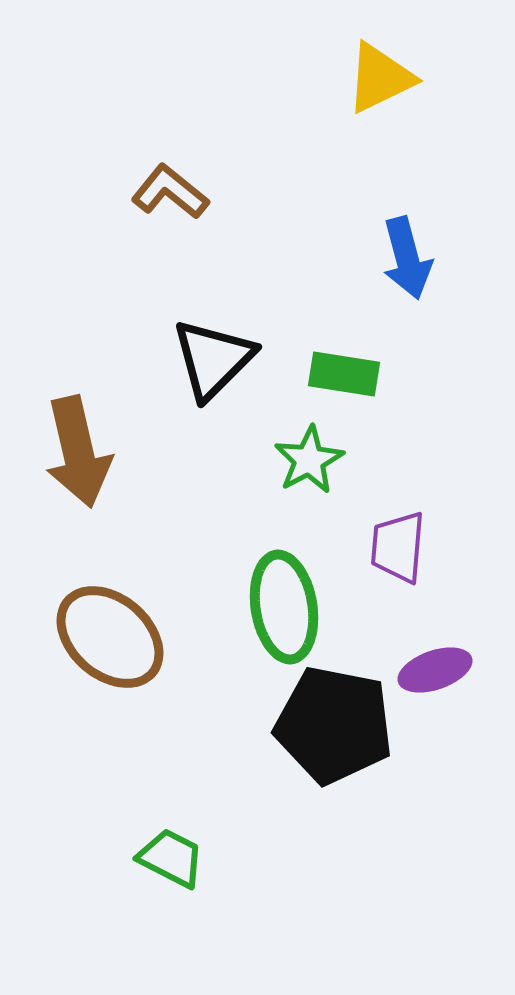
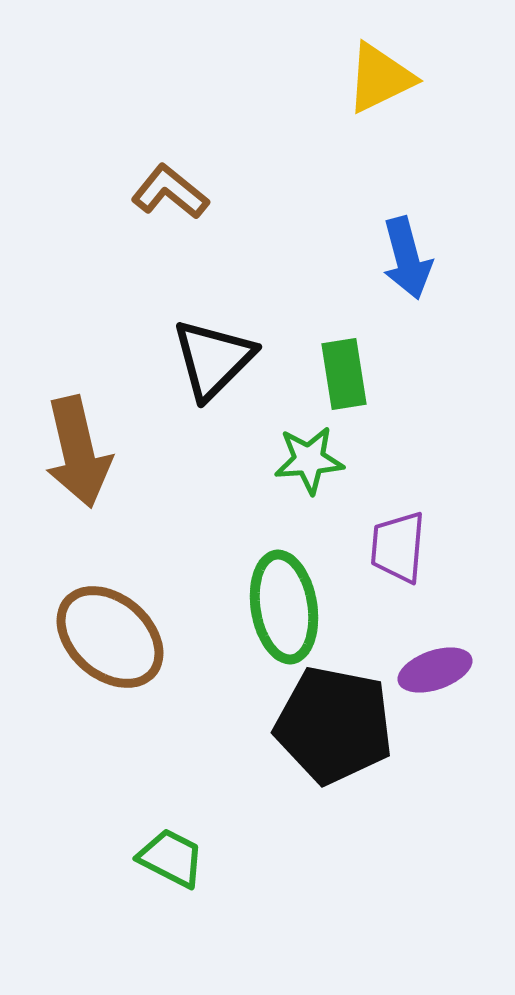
green rectangle: rotated 72 degrees clockwise
green star: rotated 24 degrees clockwise
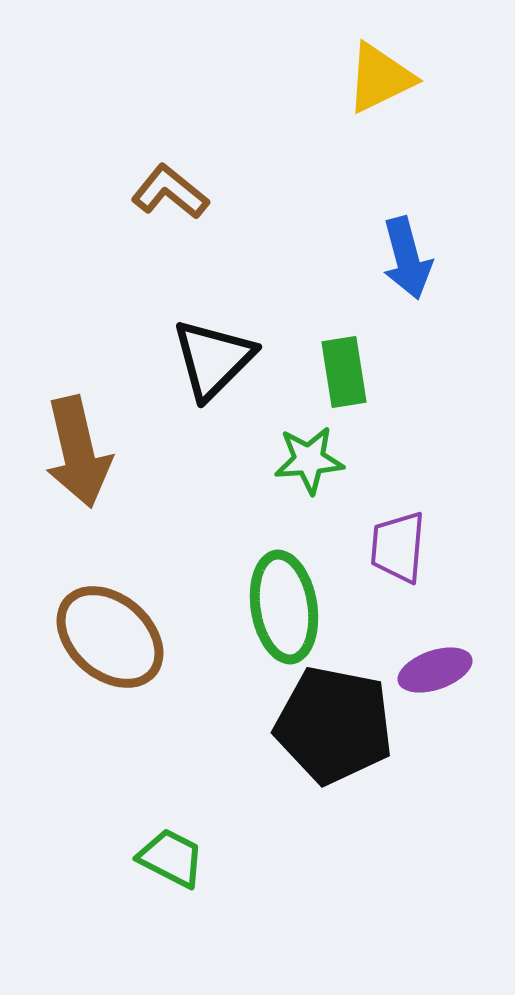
green rectangle: moved 2 px up
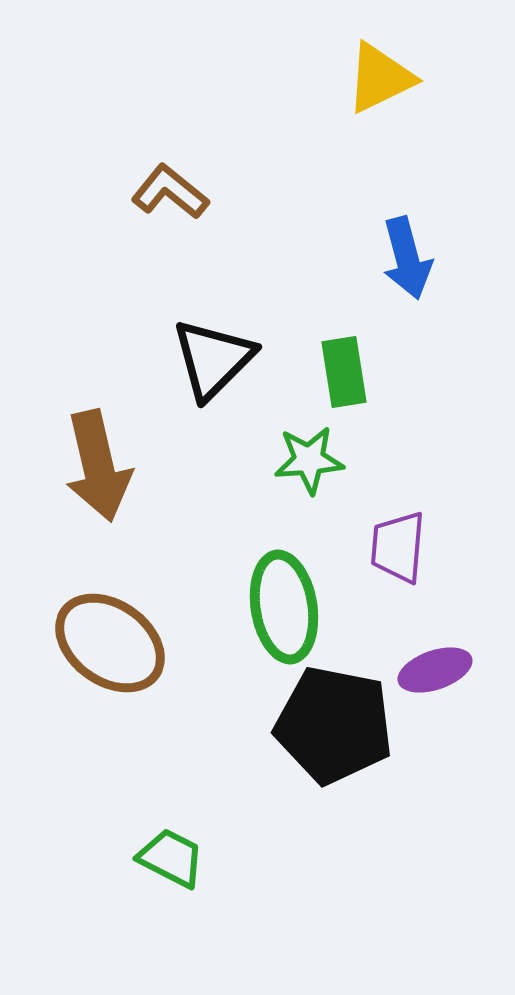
brown arrow: moved 20 px right, 14 px down
brown ellipse: moved 6 px down; rotated 5 degrees counterclockwise
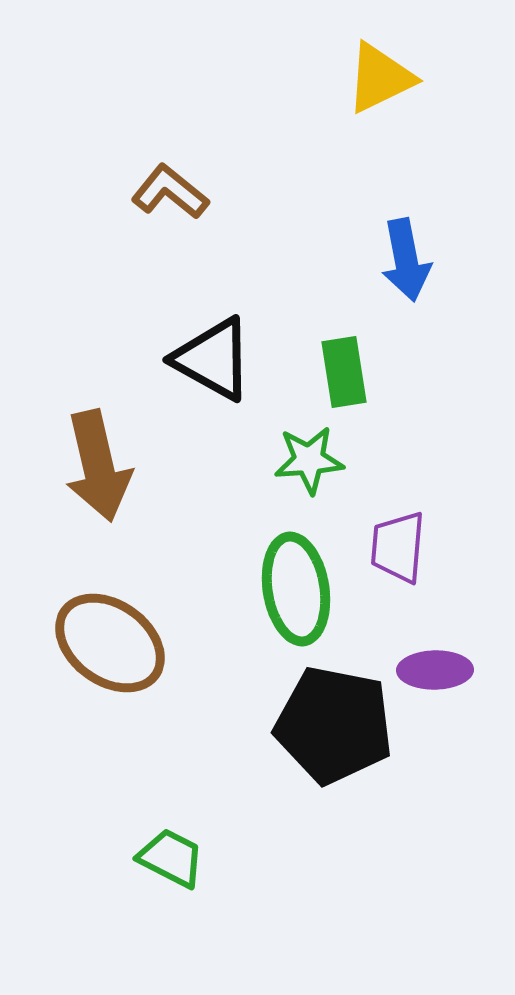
blue arrow: moved 1 px left, 2 px down; rotated 4 degrees clockwise
black triangle: rotated 46 degrees counterclockwise
green ellipse: moved 12 px right, 18 px up
purple ellipse: rotated 18 degrees clockwise
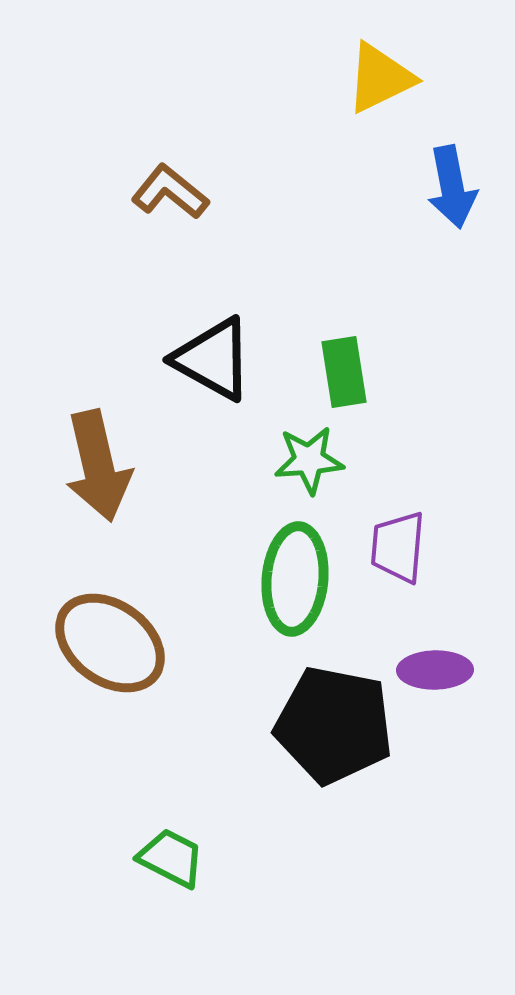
blue arrow: moved 46 px right, 73 px up
green ellipse: moved 1 px left, 10 px up; rotated 14 degrees clockwise
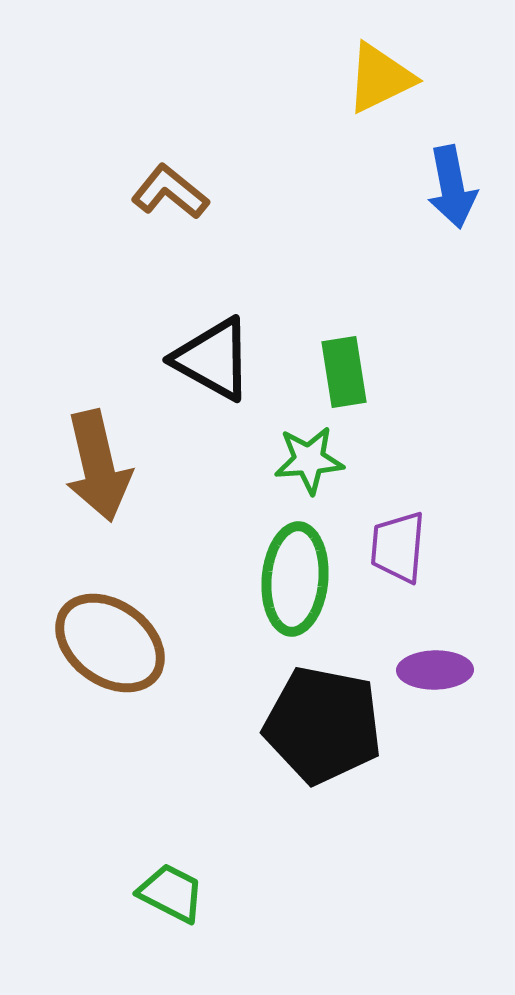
black pentagon: moved 11 px left
green trapezoid: moved 35 px down
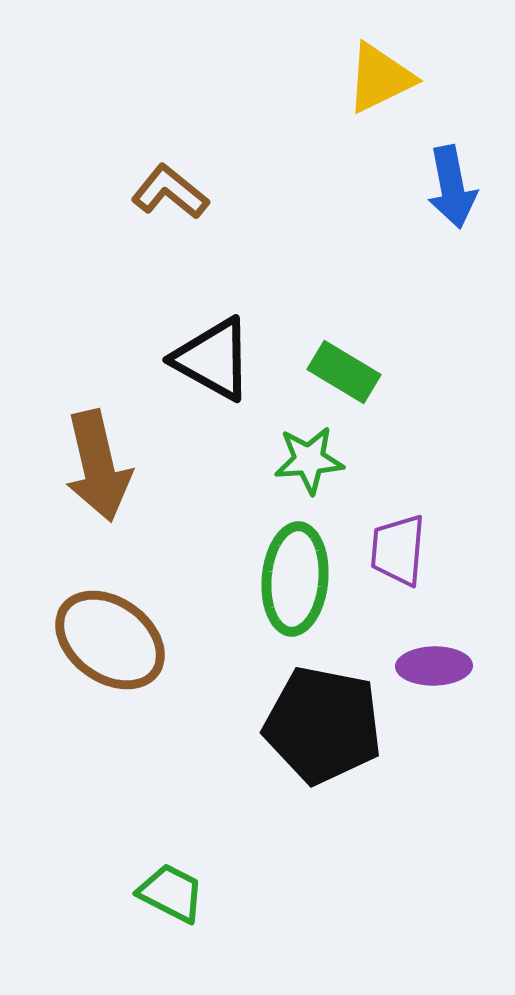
green rectangle: rotated 50 degrees counterclockwise
purple trapezoid: moved 3 px down
brown ellipse: moved 3 px up
purple ellipse: moved 1 px left, 4 px up
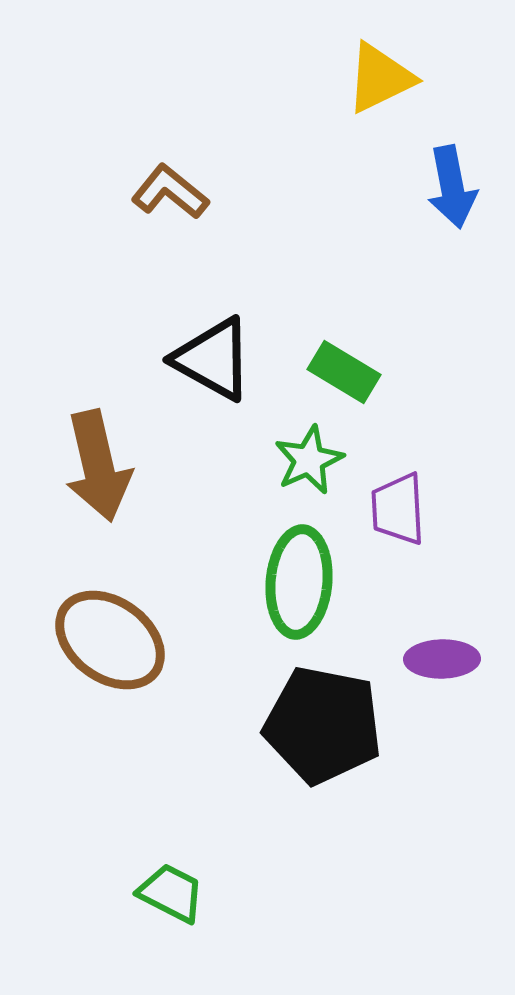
green star: rotated 20 degrees counterclockwise
purple trapezoid: moved 41 px up; rotated 8 degrees counterclockwise
green ellipse: moved 4 px right, 3 px down
purple ellipse: moved 8 px right, 7 px up
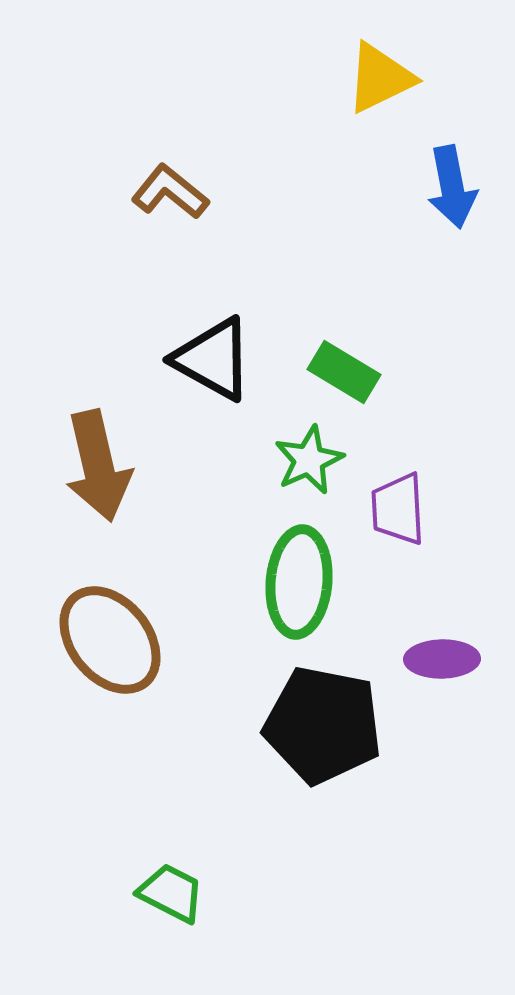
brown ellipse: rotated 15 degrees clockwise
